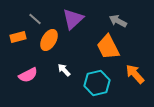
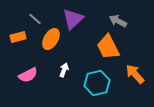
orange ellipse: moved 2 px right, 1 px up
white arrow: rotated 64 degrees clockwise
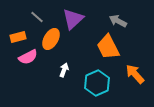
gray line: moved 2 px right, 2 px up
pink semicircle: moved 18 px up
cyan hexagon: rotated 10 degrees counterclockwise
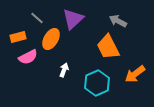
gray line: moved 1 px down
orange arrow: rotated 85 degrees counterclockwise
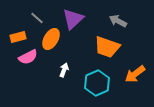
orange trapezoid: moved 1 px left; rotated 44 degrees counterclockwise
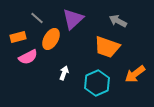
white arrow: moved 3 px down
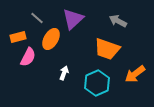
orange trapezoid: moved 2 px down
pink semicircle: rotated 36 degrees counterclockwise
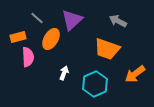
purple triangle: moved 1 px left, 1 px down
pink semicircle: rotated 30 degrees counterclockwise
cyan hexagon: moved 2 px left, 1 px down
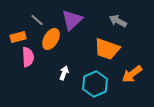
gray line: moved 2 px down
orange arrow: moved 3 px left
